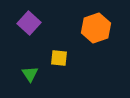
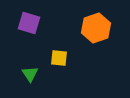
purple square: rotated 25 degrees counterclockwise
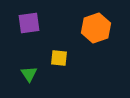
purple square: rotated 25 degrees counterclockwise
green triangle: moved 1 px left
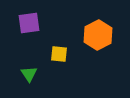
orange hexagon: moved 2 px right, 7 px down; rotated 8 degrees counterclockwise
yellow square: moved 4 px up
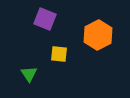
purple square: moved 16 px right, 4 px up; rotated 30 degrees clockwise
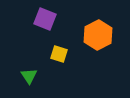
yellow square: rotated 12 degrees clockwise
green triangle: moved 2 px down
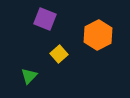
yellow square: rotated 30 degrees clockwise
green triangle: rotated 18 degrees clockwise
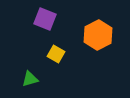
yellow square: moved 3 px left; rotated 18 degrees counterclockwise
green triangle: moved 1 px right, 3 px down; rotated 30 degrees clockwise
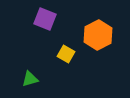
yellow square: moved 10 px right
